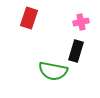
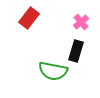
red rectangle: rotated 20 degrees clockwise
pink cross: rotated 28 degrees counterclockwise
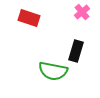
red rectangle: rotated 70 degrees clockwise
pink cross: moved 1 px right, 10 px up
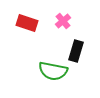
pink cross: moved 19 px left, 9 px down
red rectangle: moved 2 px left, 5 px down
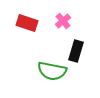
green semicircle: moved 1 px left
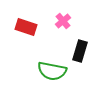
red rectangle: moved 1 px left, 4 px down
black rectangle: moved 4 px right
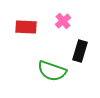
red rectangle: rotated 15 degrees counterclockwise
green semicircle: rotated 8 degrees clockwise
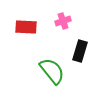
pink cross: rotated 21 degrees clockwise
green semicircle: rotated 148 degrees counterclockwise
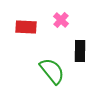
pink cross: moved 2 px left, 1 px up; rotated 28 degrees counterclockwise
black rectangle: rotated 15 degrees counterclockwise
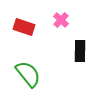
red rectangle: moved 2 px left; rotated 15 degrees clockwise
green semicircle: moved 24 px left, 3 px down
